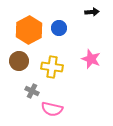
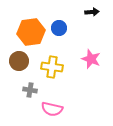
orange hexagon: moved 2 px right, 2 px down; rotated 20 degrees clockwise
gray cross: moved 2 px left, 1 px up; rotated 16 degrees counterclockwise
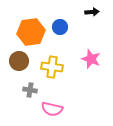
blue circle: moved 1 px right, 1 px up
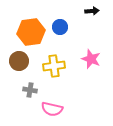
black arrow: moved 1 px up
yellow cross: moved 2 px right, 1 px up; rotated 15 degrees counterclockwise
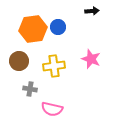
blue circle: moved 2 px left
orange hexagon: moved 2 px right, 3 px up
gray cross: moved 1 px up
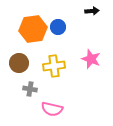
brown circle: moved 2 px down
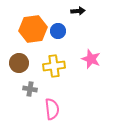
black arrow: moved 14 px left
blue circle: moved 4 px down
pink semicircle: rotated 110 degrees counterclockwise
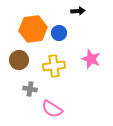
blue circle: moved 1 px right, 2 px down
brown circle: moved 3 px up
pink semicircle: rotated 130 degrees clockwise
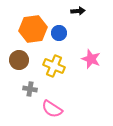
yellow cross: rotated 30 degrees clockwise
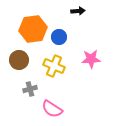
blue circle: moved 4 px down
pink star: rotated 24 degrees counterclockwise
gray cross: rotated 24 degrees counterclockwise
